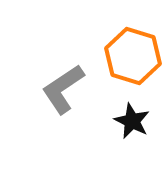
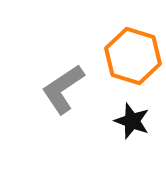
black star: rotated 6 degrees counterclockwise
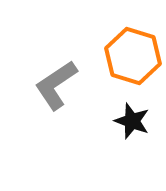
gray L-shape: moved 7 px left, 4 px up
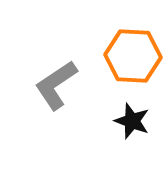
orange hexagon: rotated 14 degrees counterclockwise
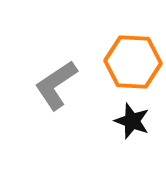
orange hexagon: moved 6 px down
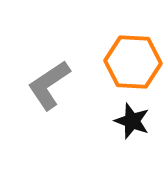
gray L-shape: moved 7 px left
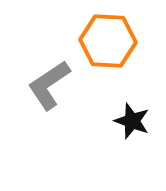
orange hexagon: moved 25 px left, 21 px up
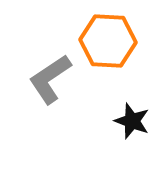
gray L-shape: moved 1 px right, 6 px up
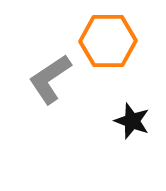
orange hexagon: rotated 4 degrees counterclockwise
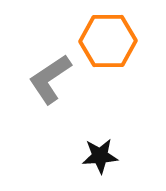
black star: moved 32 px left, 35 px down; rotated 24 degrees counterclockwise
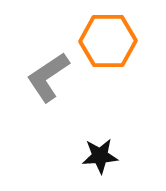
gray L-shape: moved 2 px left, 2 px up
